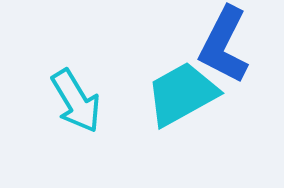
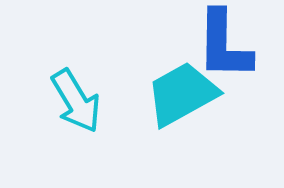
blue L-shape: rotated 26 degrees counterclockwise
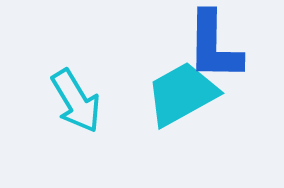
blue L-shape: moved 10 px left, 1 px down
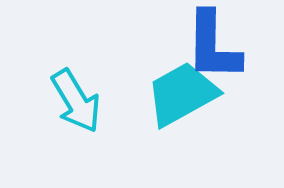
blue L-shape: moved 1 px left
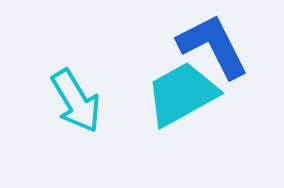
blue L-shape: rotated 152 degrees clockwise
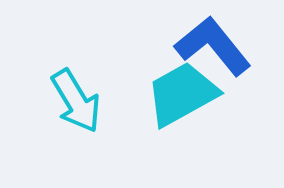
blue L-shape: rotated 12 degrees counterclockwise
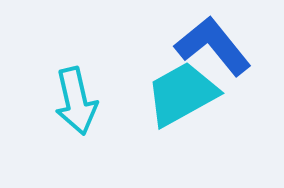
cyan arrow: rotated 18 degrees clockwise
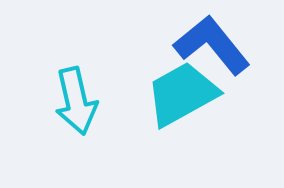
blue L-shape: moved 1 px left, 1 px up
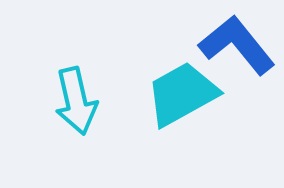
blue L-shape: moved 25 px right
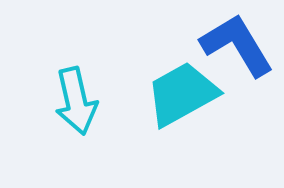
blue L-shape: rotated 8 degrees clockwise
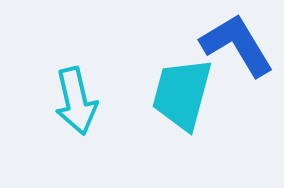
cyan trapezoid: rotated 46 degrees counterclockwise
